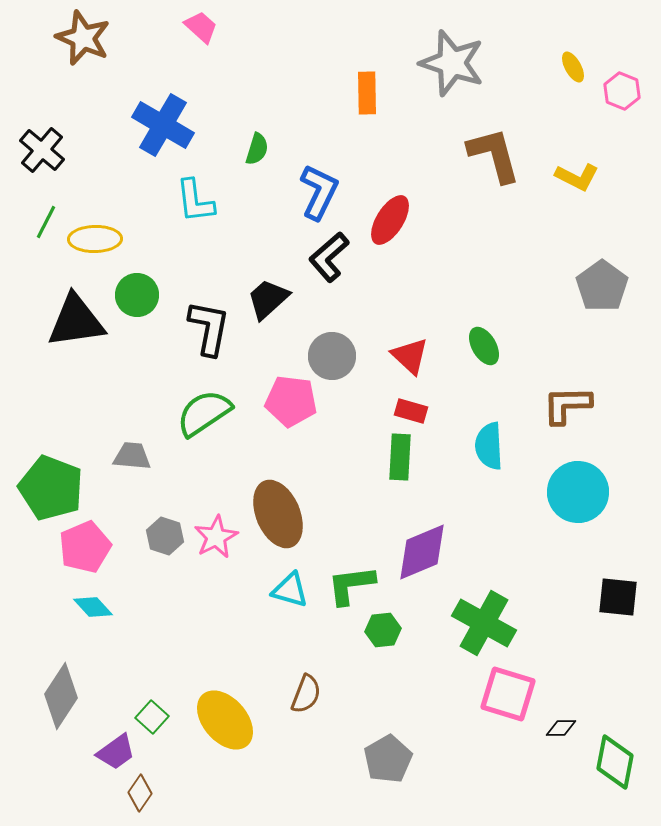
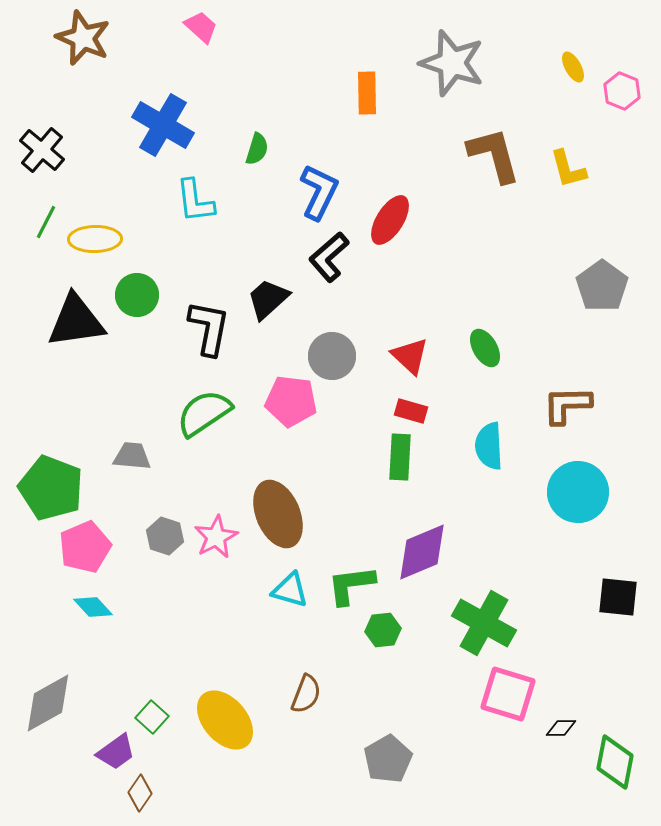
yellow L-shape at (577, 177): moved 9 px left, 8 px up; rotated 48 degrees clockwise
green ellipse at (484, 346): moved 1 px right, 2 px down
gray diamond at (61, 696): moved 13 px left, 7 px down; rotated 28 degrees clockwise
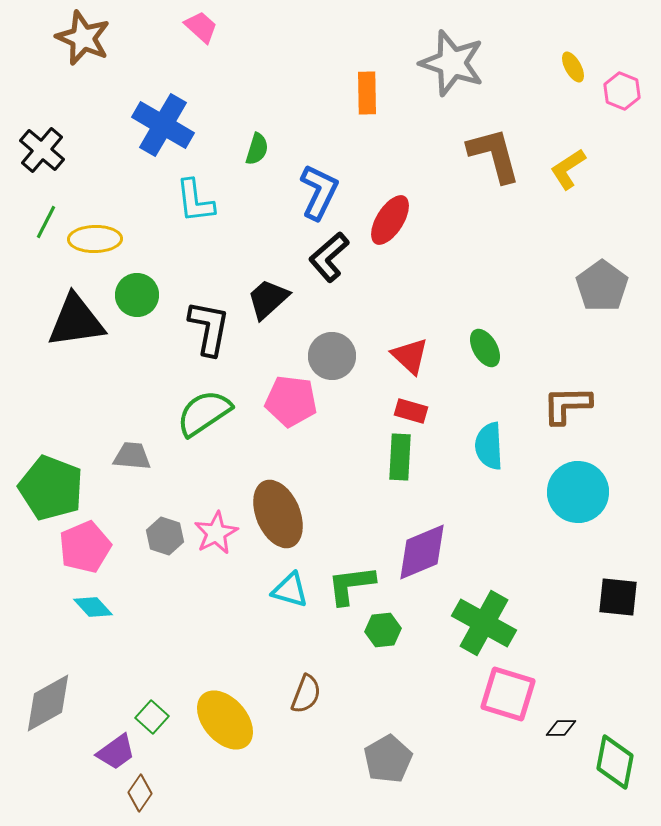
yellow L-shape at (568, 169): rotated 72 degrees clockwise
pink star at (216, 537): moved 4 px up
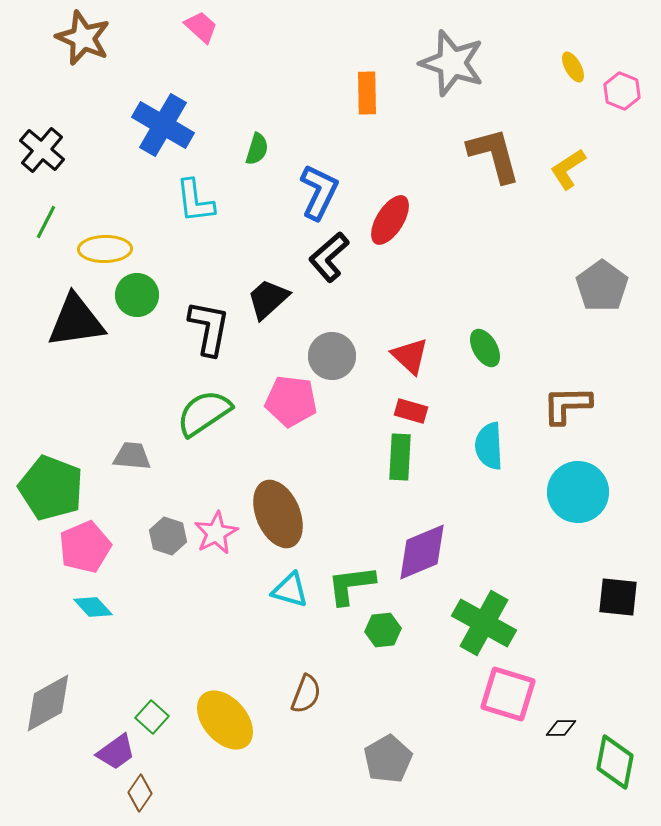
yellow ellipse at (95, 239): moved 10 px right, 10 px down
gray hexagon at (165, 536): moved 3 px right
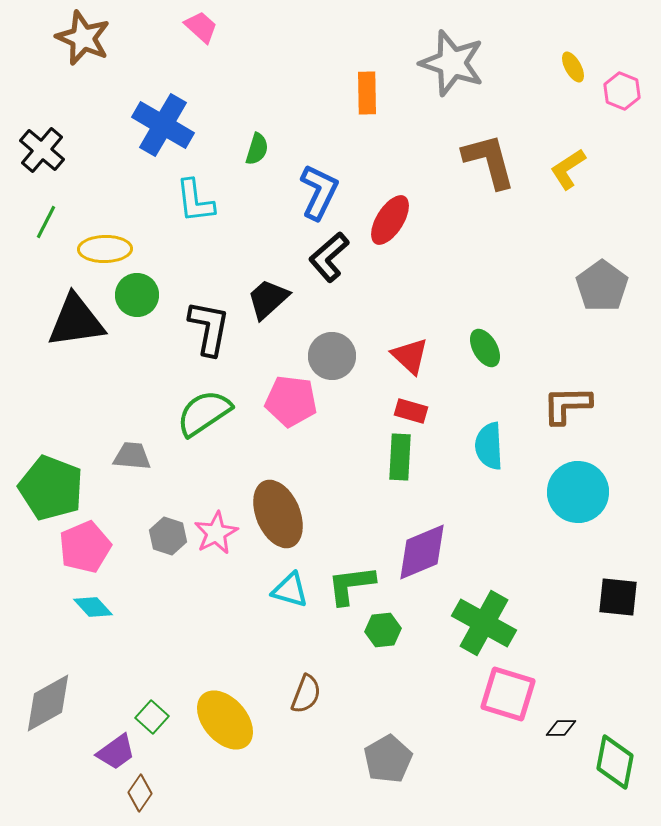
brown L-shape at (494, 155): moved 5 px left, 6 px down
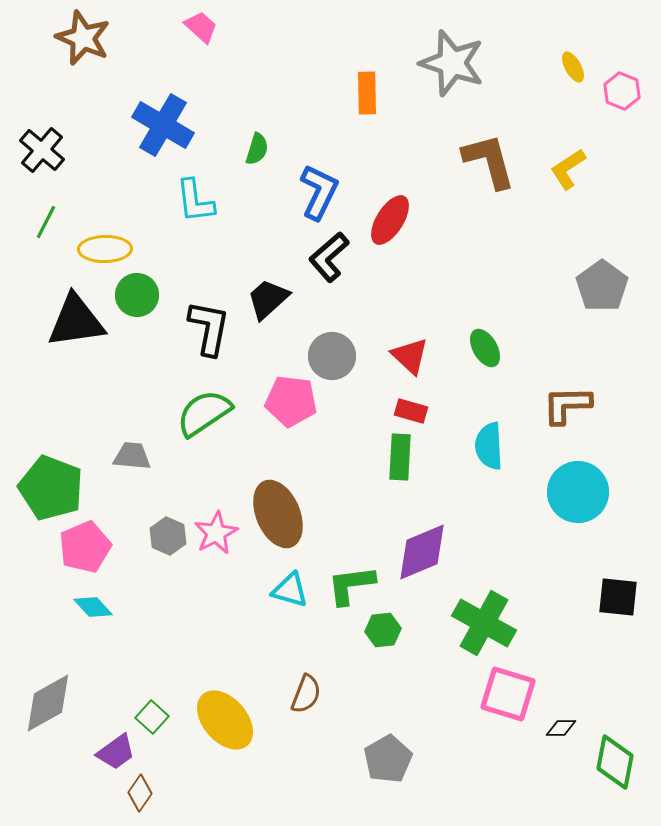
gray hexagon at (168, 536): rotated 6 degrees clockwise
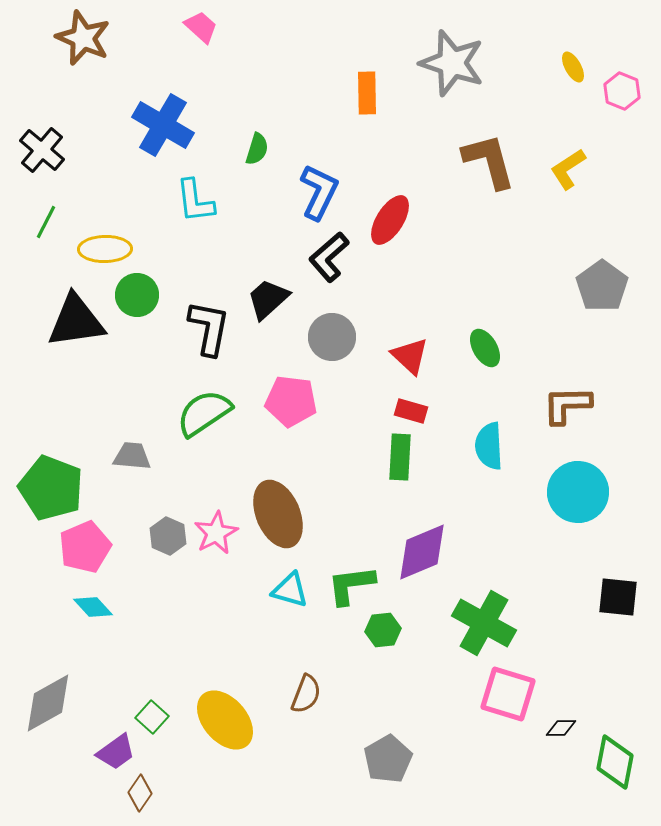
gray circle at (332, 356): moved 19 px up
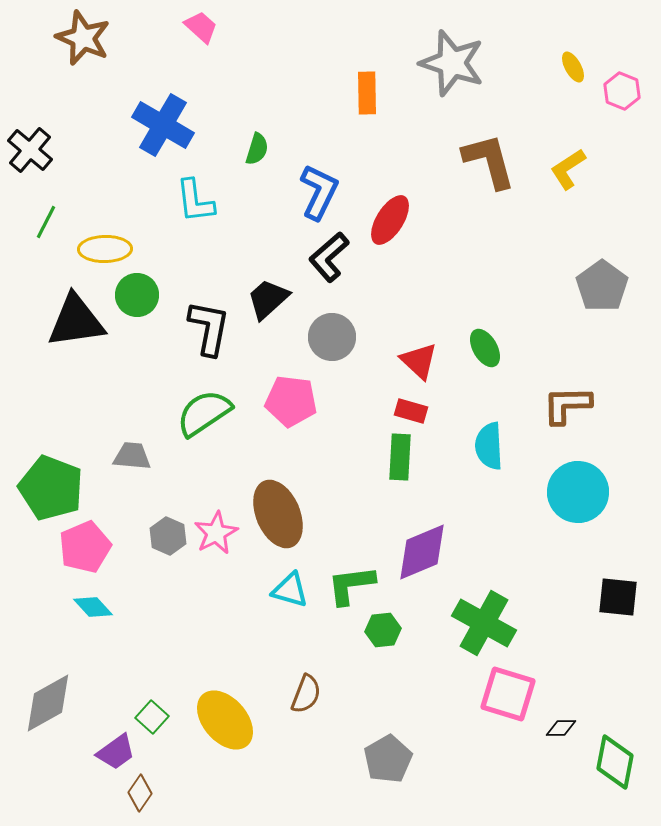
black cross at (42, 150): moved 12 px left
red triangle at (410, 356): moved 9 px right, 5 px down
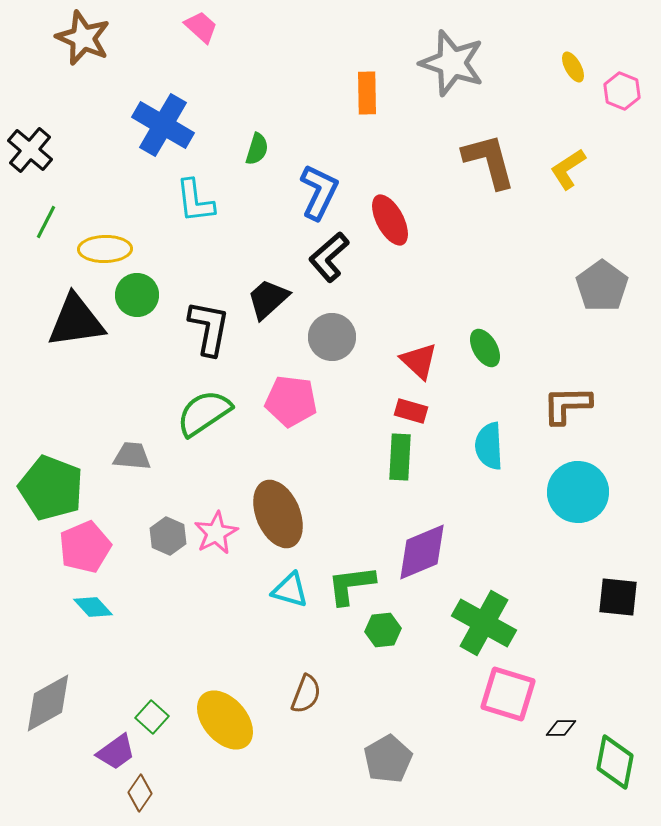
red ellipse at (390, 220): rotated 60 degrees counterclockwise
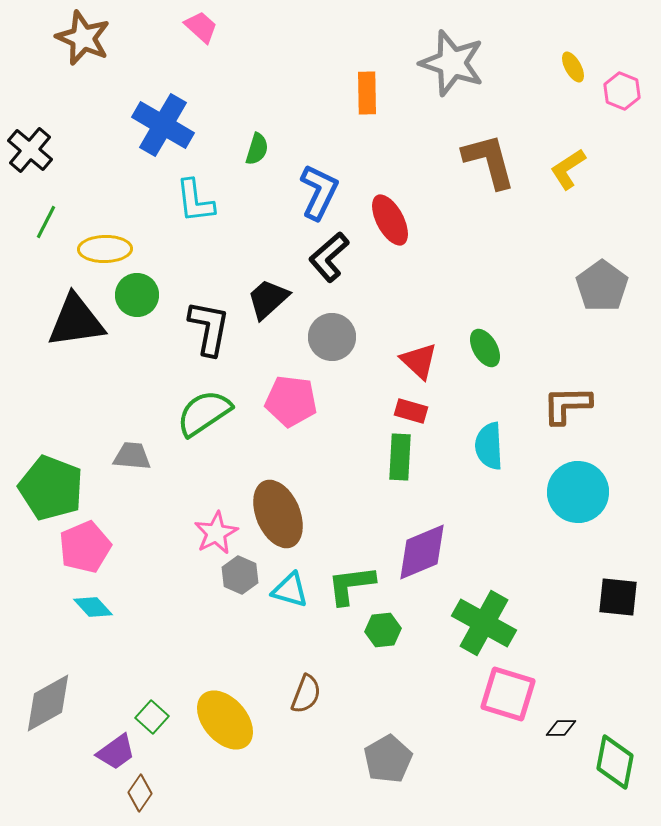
gray hexagon at (168, 536): moved 72 px right, 39 px down
